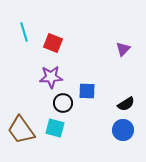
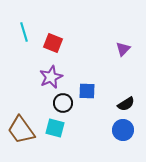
purple star: rotated 20 degrees counterclockwise
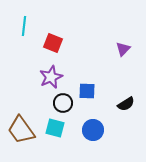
cyan line: moved 6 px up; rotated 24 degrees clockwise
blue circle: moved 30 px left
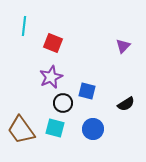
purple triangle: moved 3 px up
blue square: rotated 12 degrees clockwise
blue circle: moved 1 px up
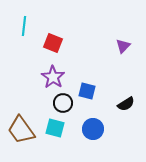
purple star: moved 2 px right; rotated 15 degrees counterclockwise
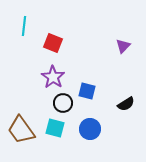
blue circle: moved 3 px left
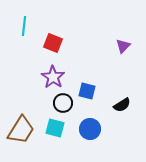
black semicircle: moved 4 px left, 1 px down
brown trapezoid: rotated 112 degrees counterclockwise
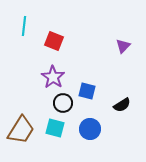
red square: moved 1 px right, 2 px up
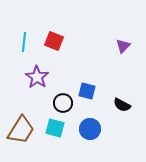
cyan line: moved 16 px down
purple star: moved 16 px left
black semicircle: rotated 60 degrees clockwise
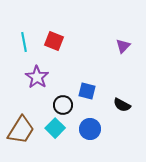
cyan line: rotated 18 degrees counterclockwise
black circle: moved 2 px down
cyan square: rotated 30 degrees clockwise
